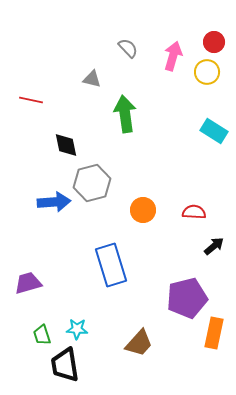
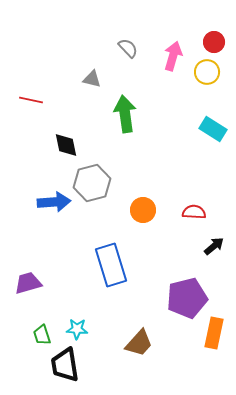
cyan rectangle: moved 1 px left, 2 px up
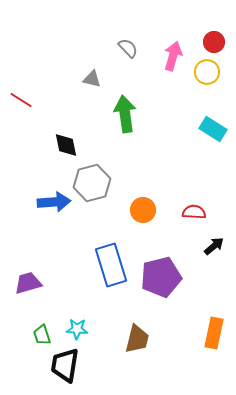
red line: moved 10 px left; rotated 20 degrees clockwise
purple pentagon: moved 26 px left, 21 px up
brown trapezoid: moved 2 px left, 4 px up; rotated 28 degrees counterclockwise
black trapezoid: rotated 18 degrees clockwise
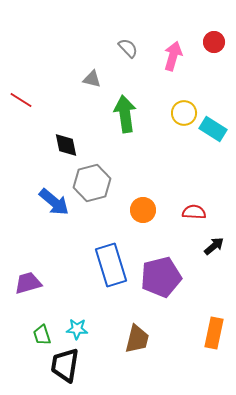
yellow circle: moved 23 px left, 41 px down
blue arrow: rotated 44 degrees clockwise
